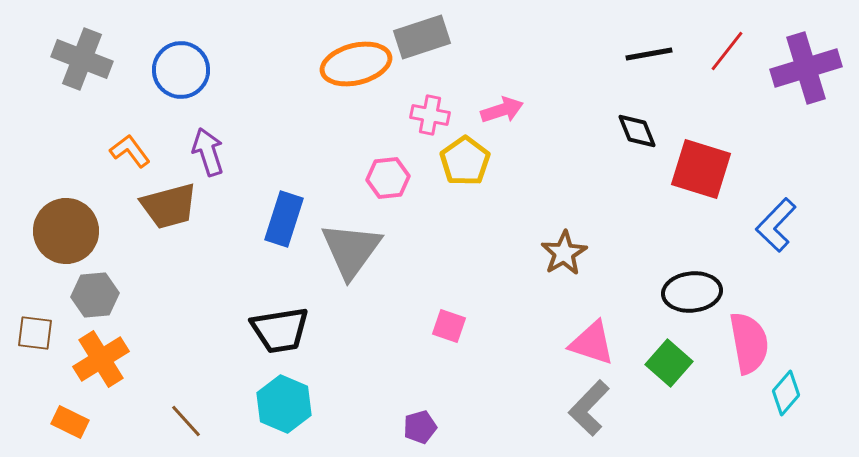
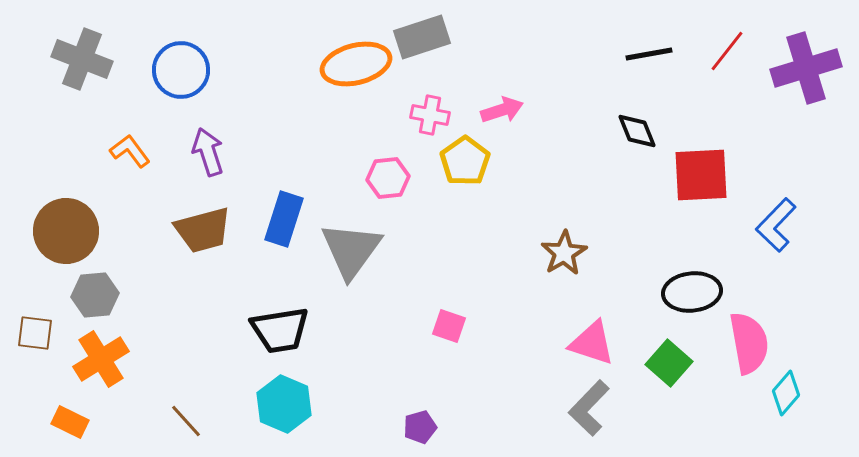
red square: moved 6 px down; rotated 20 degrees counterclockwise
brown trapezoid: moved 34 px right, 24 px down
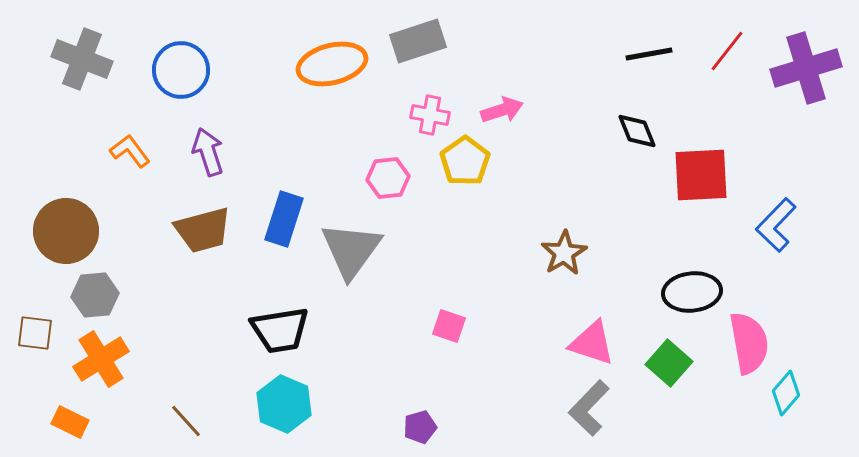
gray rectangle: moved 4 px left, 4 px down
orange ellipse: moved 24 px left
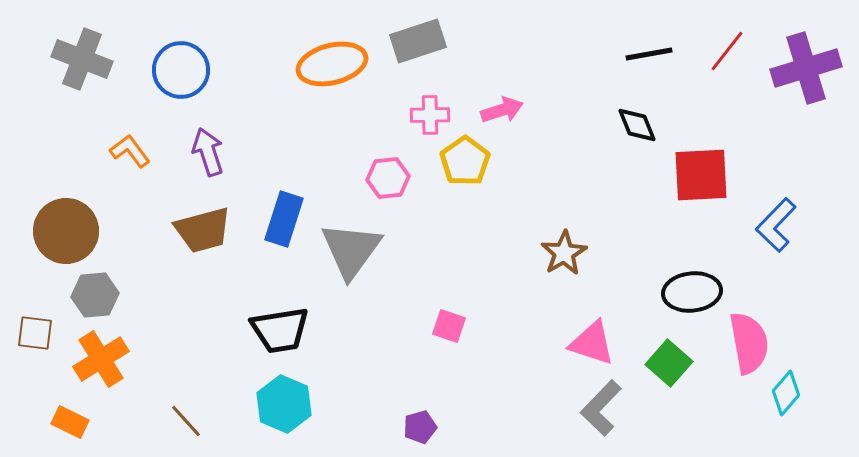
pink cross: rotated 12 degrees counterclockwise
black diamond: moved 6 px up
gray L-shape: moved 12 px right
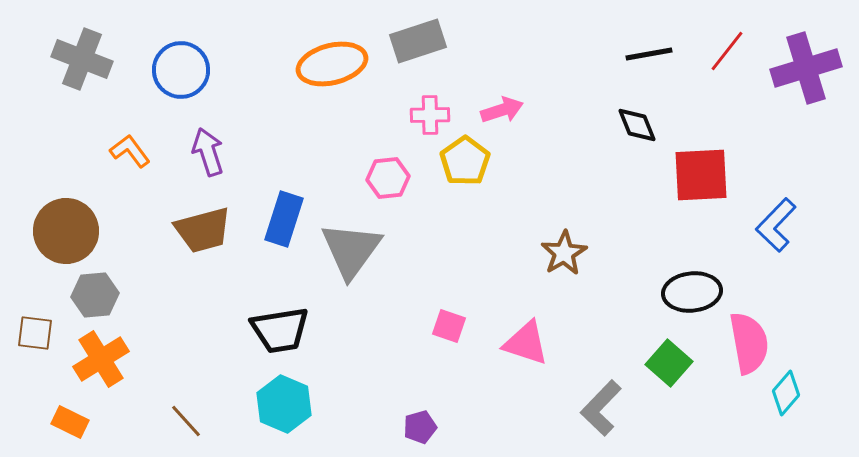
pink triangle: moved 66 px left
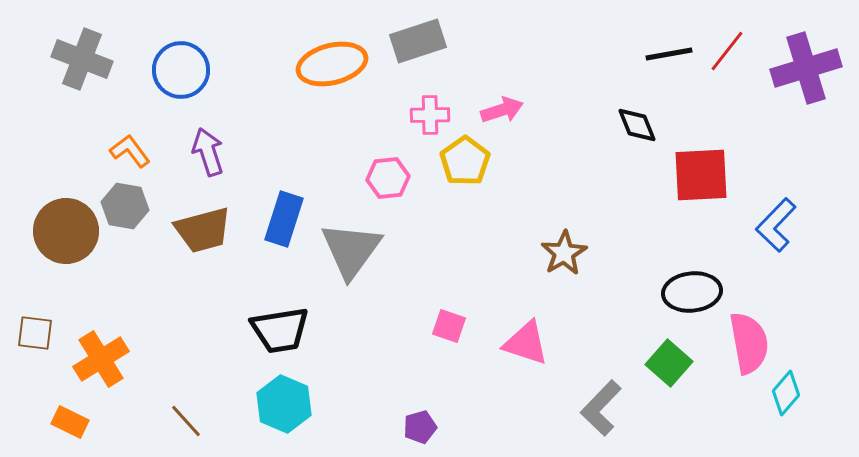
black line: moved 20 px right
gray hexagon: moved 30 px right, 89 px up; rotated 15 degrees clockwise
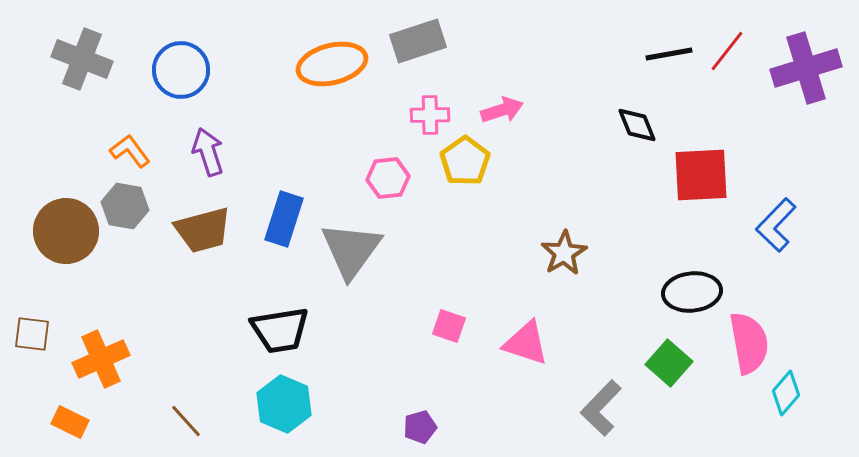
brown square: moved 3 px left, 1 px down
orange cross: rotated 8 degrees clockwise
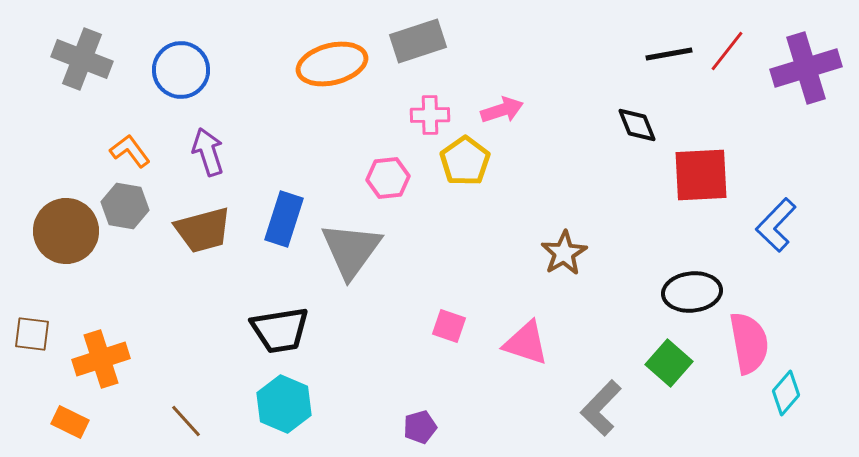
orange cross: rotated 6 degrees clockwise
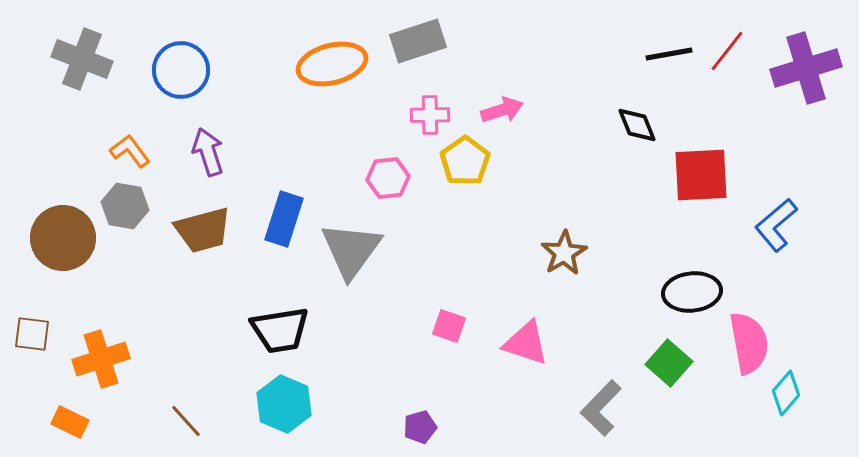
blue L-shape: rotated 6 degrees clockwise
brown circle: moved 3 px left, 7 px down
